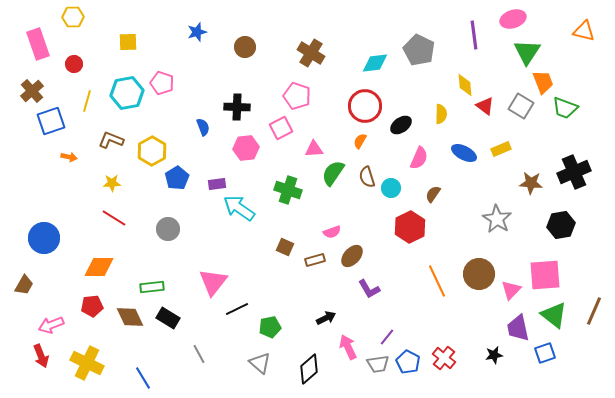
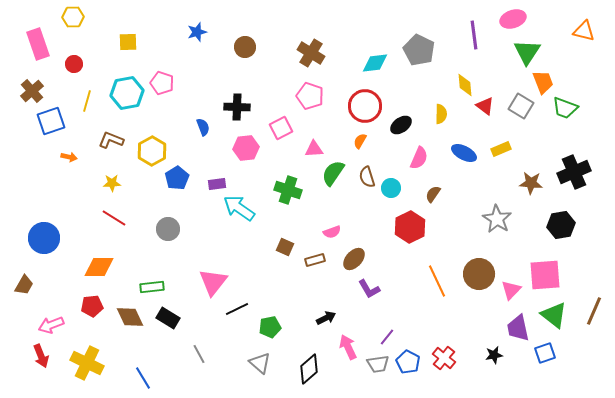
pink pentagon at (297, 96): moved 13 px right
brown ellipse at (352, 256): moved 2 px right, 3 px down
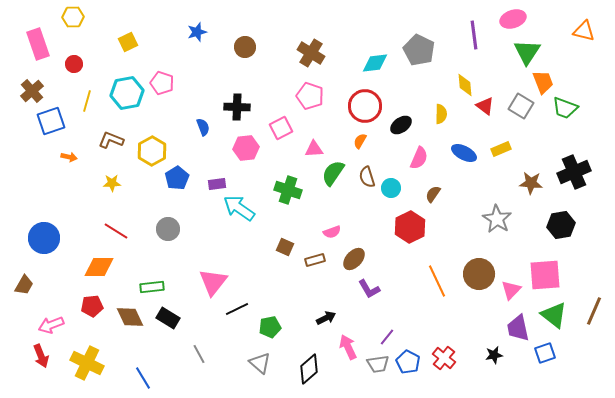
yellow square at (128, 42): rotated 24 degrees counterclockwise
red line at (114, 218): moved 2 px right, 13 px down
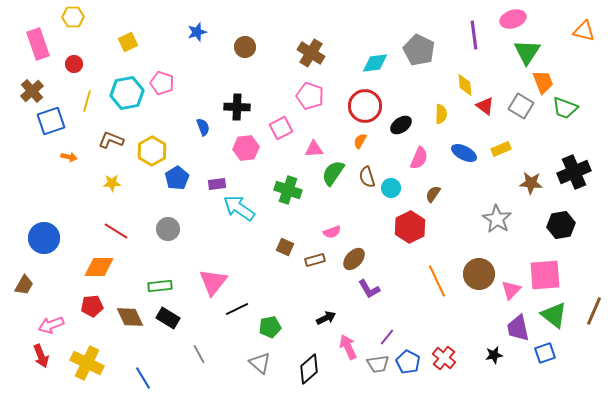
green rectangle at (152, 287): moved 8 px right, 1 px up
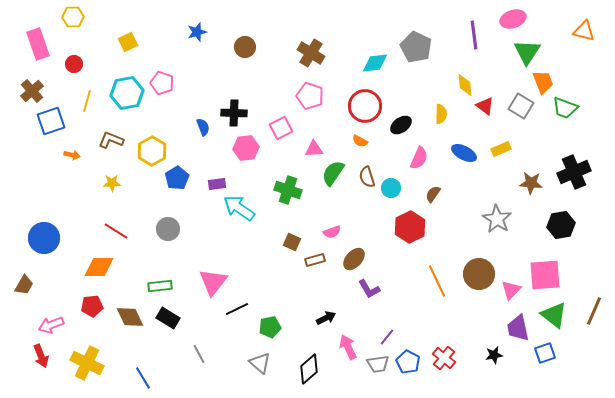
gray pentagon at (419, 50): moved 3 px left, 3 px up
black cross at (237, 107): moved 3 px left, 6 px down
orange semicircle at (360, 141): rotated 91 degrees counterclockwise
orange arrow at (69, 157): moved 3 px right, 2 px up
brown square at (285, 247): moved 7 px right, 5 px up
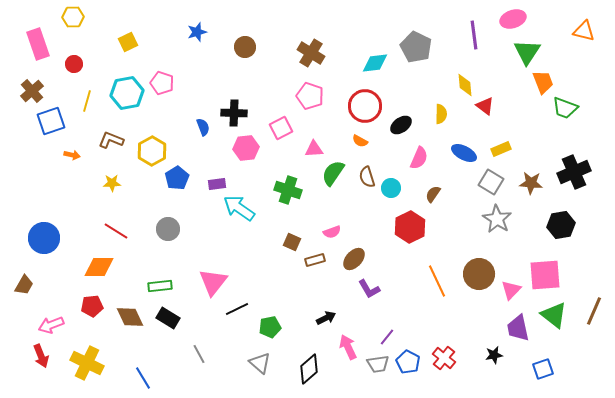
gray square at (521, 106): moved 30 px left, 76 px down
blue square at (545, 353): moved 2 px left, 16 px down
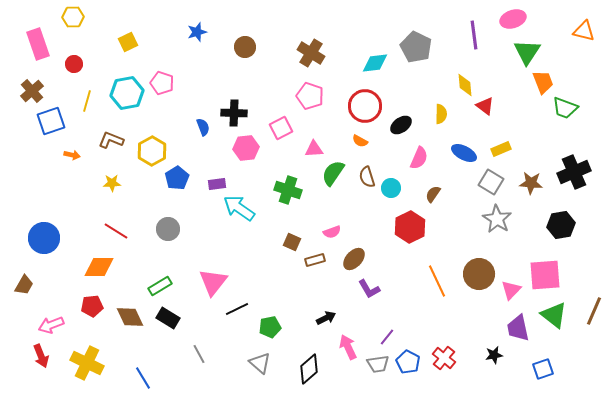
green rectangle at (160, 286): rotated 25 degrees counterclockwise
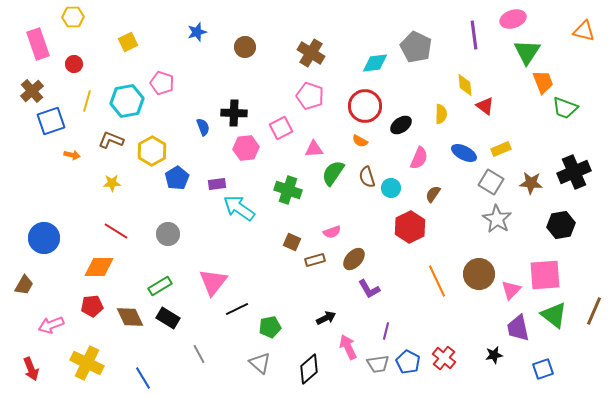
cyan hexagon at (127, 93): moved 8 px down
gray circle at (168, 229): moved 5 px down
purple line at (387, 337): moved 1 px left, 6 px up; rotated 24 degrees counterclockwise
red arrow at (41, 356): moved 10 px left, 13 px down
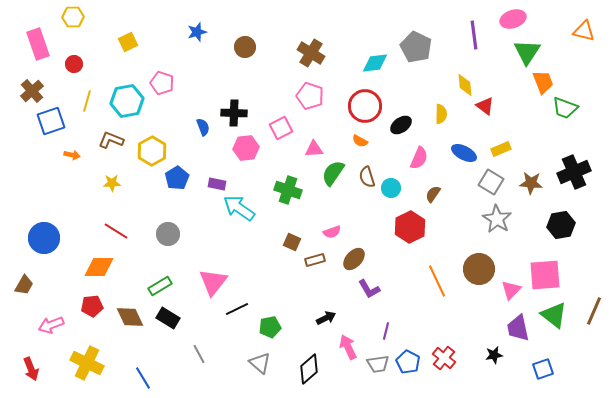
purple rectangle at (217, 184): rotated 18 degrees clockwise
brown circle at (479, 274): moved 5 px up
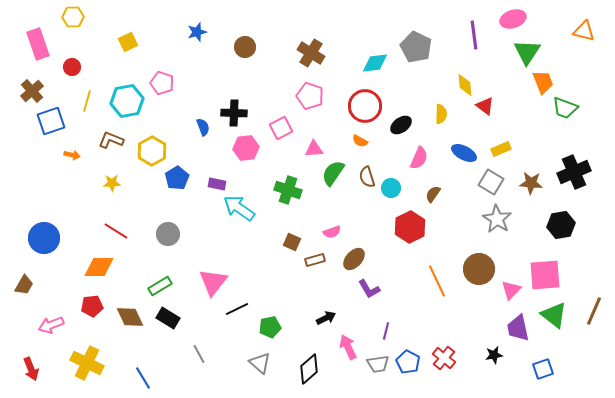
red circle at (74, 64): moved 2 px left, 3 px down
